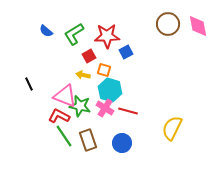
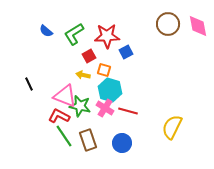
yellow semicircle: moved 1 px up
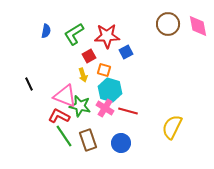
blue semicircle: rotated 120 degrees counterclockwise
yellow arrow: rotated 120 degrees counterclockwise
blue circle: moved 1 px left
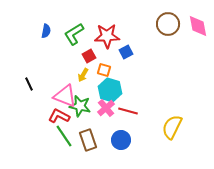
yellow arrow: rotated 48 degrees clockwise
pink cross: moved 1 px right; rotated 18 degrees clockwise
blue circle: moved 3 px up
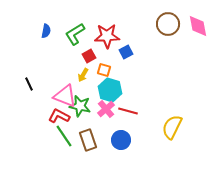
green L-shape: moved 1 px right
pink cross: moved 1 px down
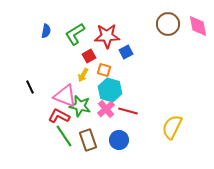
black line: moved 1 px right, 3 px down
blue circle: moved 2 px left
